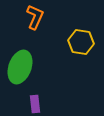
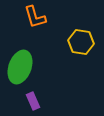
orange L-shape: rotated 140 degrees clockwise
purple rectangle: moved 2 px left, 3 px up; rotated 18 degrees counterclockwise
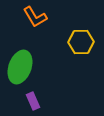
orange L-shape: rotated 15 degrees counterclockwise
yellow hexagon: rotated 10 degrees counterclockwise
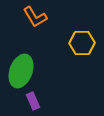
yellow hexagon: moved 1 px right, 1 px down
green ellipse: moved 1 px right, 4 px down
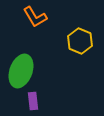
yellow hexagon: moved 2 px left, 2 px up; rotated 25 degrees clockwise
purple rectangle: rotated 18 degrees clockwise
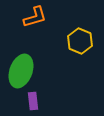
orange L-shape: rotated 75 degrees counterclockwise
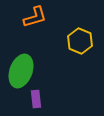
purple rectangle: moved 3 px right, 2 px up
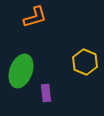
yellow hexagon: moved 5 px right, 21 px down
purple rectangle: moved 10 px right, 6 px up
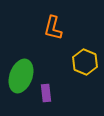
orange L-shape: moved 18 px right, 11 px down; rotated 120 degrees clockwise
green ellipse: moved 5 px down
